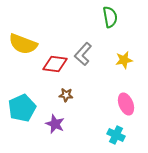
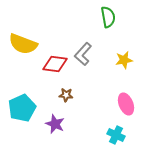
green semicircle: moved 2 px left
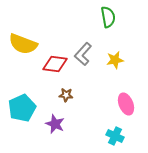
yellow star: moved 9 px left
cyan cross: moved 1 px left, 1 px down
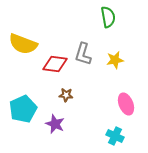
gray L-shape: rotated 25 degrees counterclockwise
cyan pentagon: moved 1 px right, 1 px down
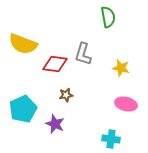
yellow star: moved 6 px right, 8 px down; rotated 24 degrees clockwise
brown star: rotated 16 degrees counterclockwise
pink ellipse: rotated 55 degrees counterclockwise
cyan cross: moved 4 px left, 3 px down; rotated 18 degrees counterclockwise
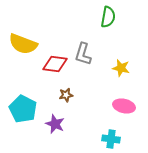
green semicircle: rotated 20 degrees clockwise
pink ellipse: moved 2 px left, 2 px down
cyan pentagon: rotated 20 degrees counterclockwise
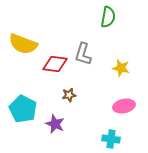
brown star: moved 3 px right
pink ellipse: rotated 25 degrees counterclockwise
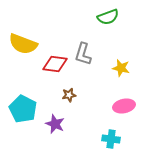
green semicircle: rotated 60 degrees clockwise
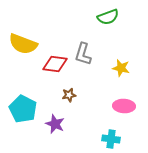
pink ellipse: rotated 15 degrees clockwise
